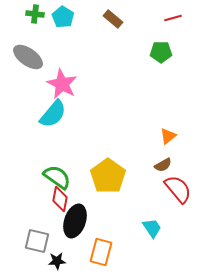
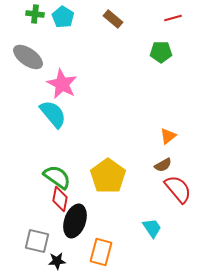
cyan semicircle: rotated 80 degrees counterclockwise
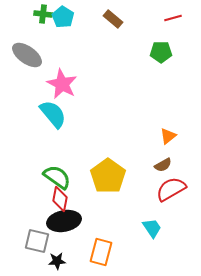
green cross: moved 8 px right
gray ellipse: moved 1 px left, 2 px up
red semicircle: moved 7 px left; rotated 80 degrees counterclockwise
black ellipse: moved 11 px left; rotated 60 degrees clockwise
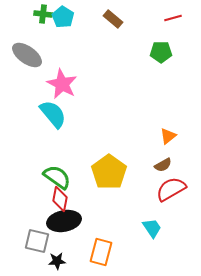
yellow pentagon: moved 1 px right, 4 px up
